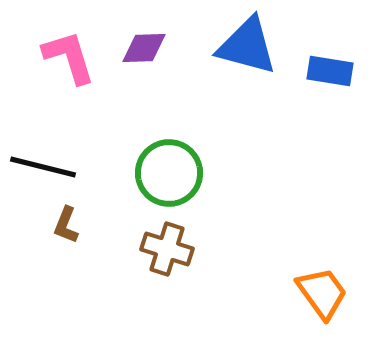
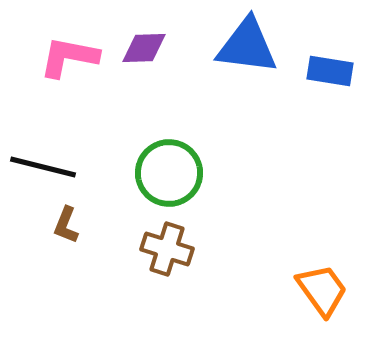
blue triangle: rotated 8 degrees counterclockwise
pink L-shape: rotated 62 degrees counterclockwise
orange trapezoid: moved 3 px up
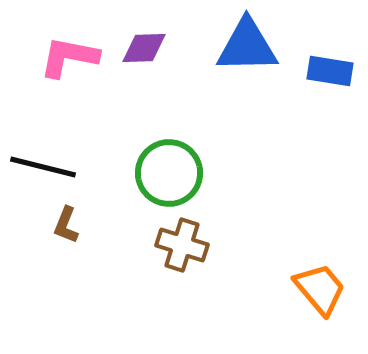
blue triangle: rotated 8 degrees counterclockwise
brown cross: moved 15 px right, 4 px up
orange trapezoid: moved 2 px left, 1 px up; rotated 4 degrees counterclockwise
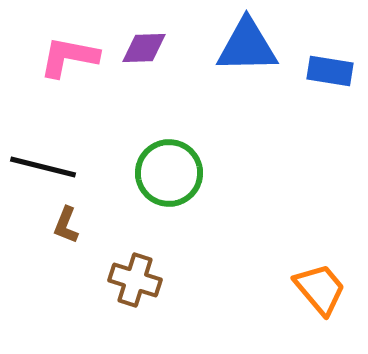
brown cross: moved 47 px left, 35 px down
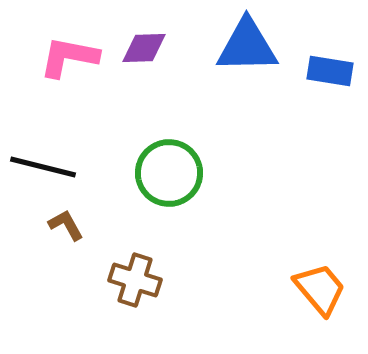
brown L-shape: rotated 129 degrees clockwise
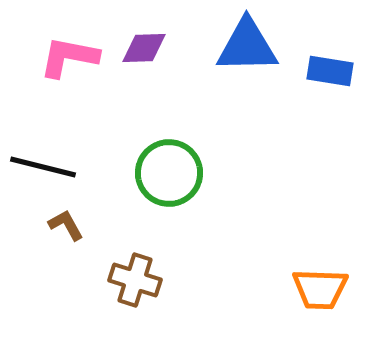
orange trapezoid: rotated 132 degrees clockwise
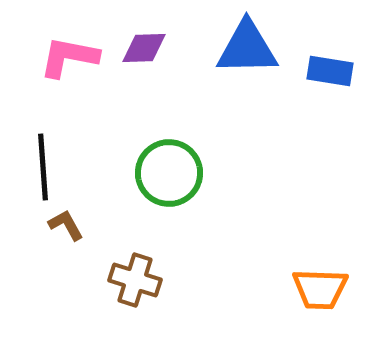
blue triangle: moved 2 px down
black line: rotated 72 degrees clockwise
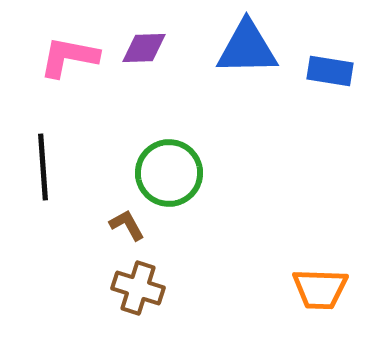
brown L-shape: moved 61 px right
brown cross: moved 3 px right, 8 px down
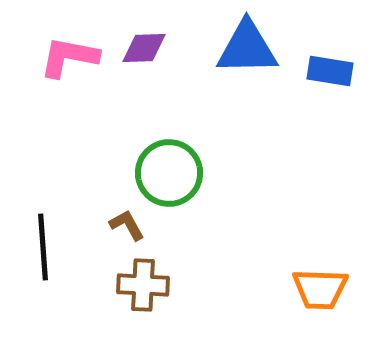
black line: moved 80 px down
brown cross: moved 5 px right, 3 px up; rotated 15 degrees counterclockwise
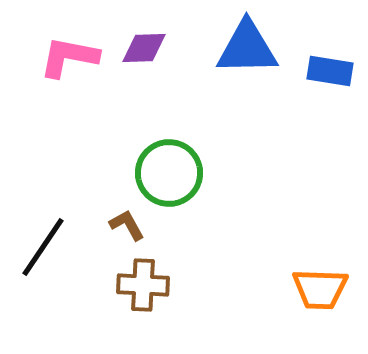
black line: rotated 38 degrees clockwise
